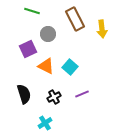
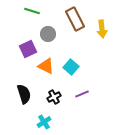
cyan square: moved 1 px right
cyan cross: moved 1 px left, 1 px up
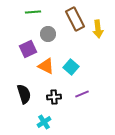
green line: moved 1 px right, 1 px down; rotated 21 degrees counterclockwise
yellow arrow: moved 4 px left
black cross: rotated 24 degrees clockwise
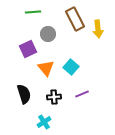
orange triangle: moved 2 px down; rotated 24 degrees clockwise
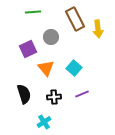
gray circle: moved 3 px right, 3 px down
cyan square: moved 3 px right, 1 px down
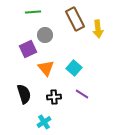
gray circle: moved 6 px left, 2 px up
purple line: rotated 56 degrees clockwise
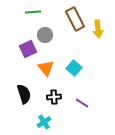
purple line: moved 9 px down
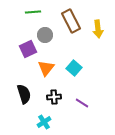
brown rectangle: moved 4 px left, 2 px down
orange triangle: rotated 18 degrees clockwise
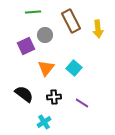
purple square: moved 2 px left, 3 px up
black semicircle: rotated 36 degrees counterclockwise
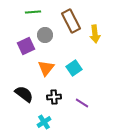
yellow arrow: moved 3 px left, 5 px down
cyan square: rotated 14 degrees clockwise
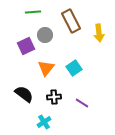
yellow arrow: moved 4 px right, 1 px up
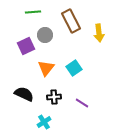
black semicircle: rotated 12 degrees counterclockwise
